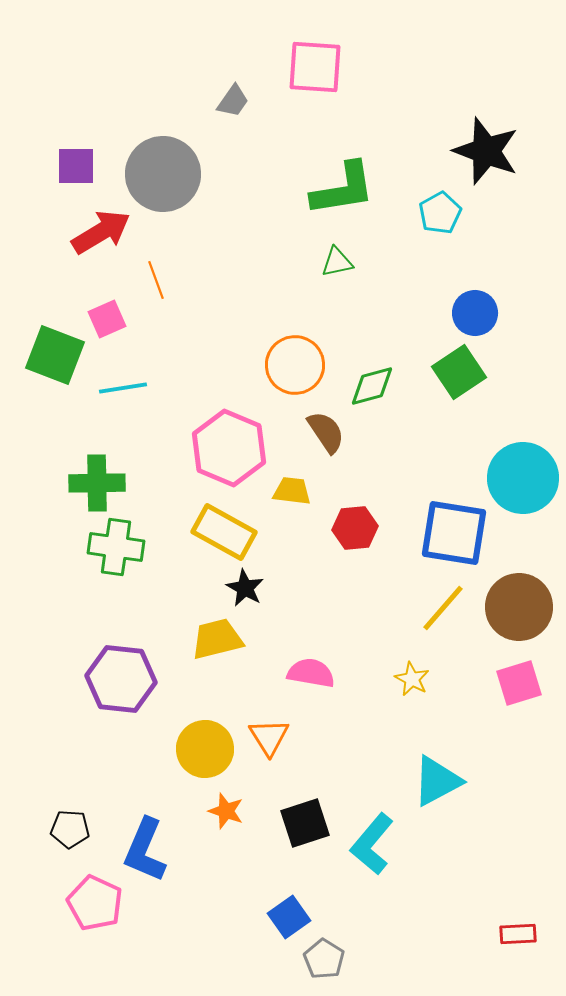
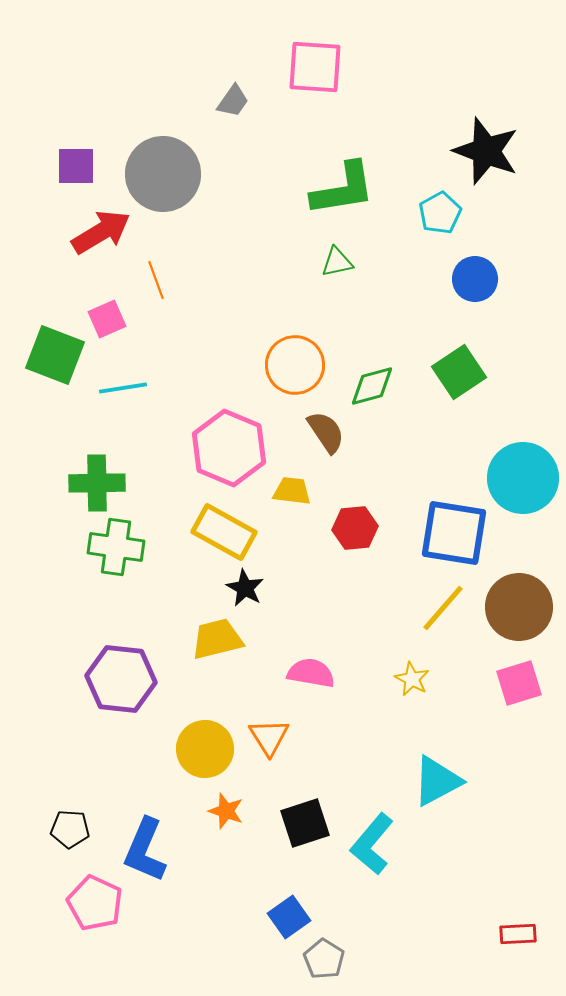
blue circle at (475, 313): moved 34 px up
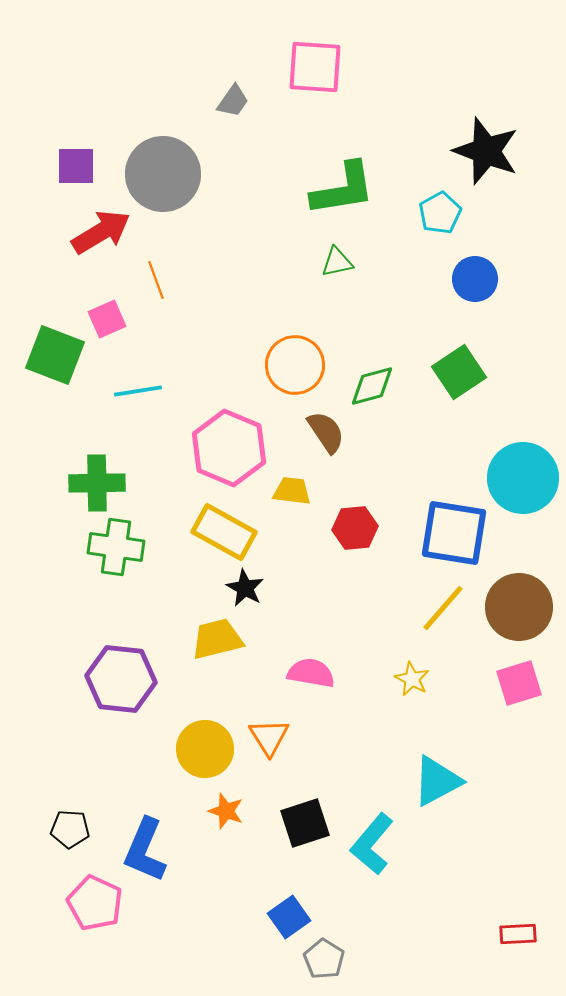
cyan line at (123, 388): moved 15 px right, 3 px down
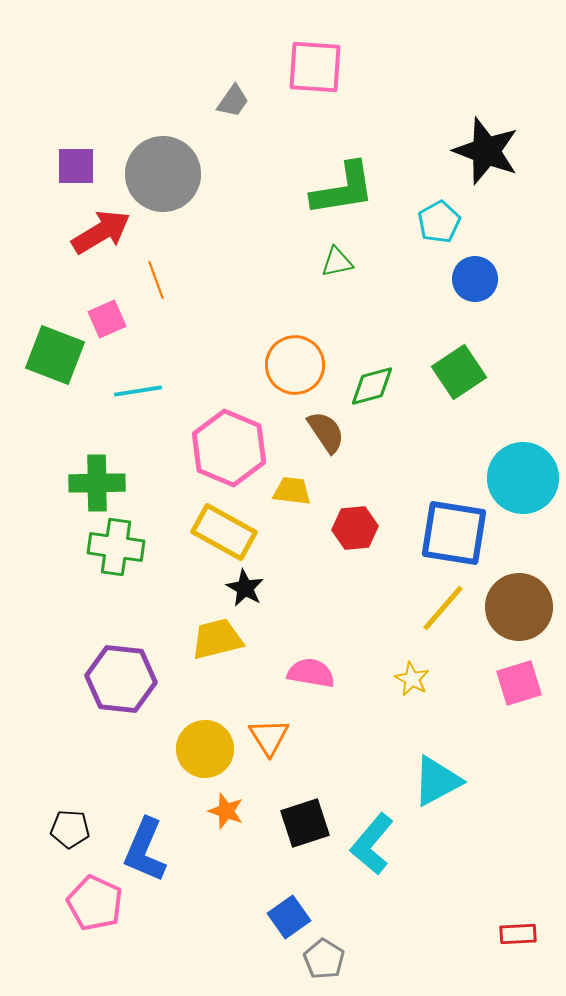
cyan pentagon at (440, 213): moved 1 px left, 9 px down
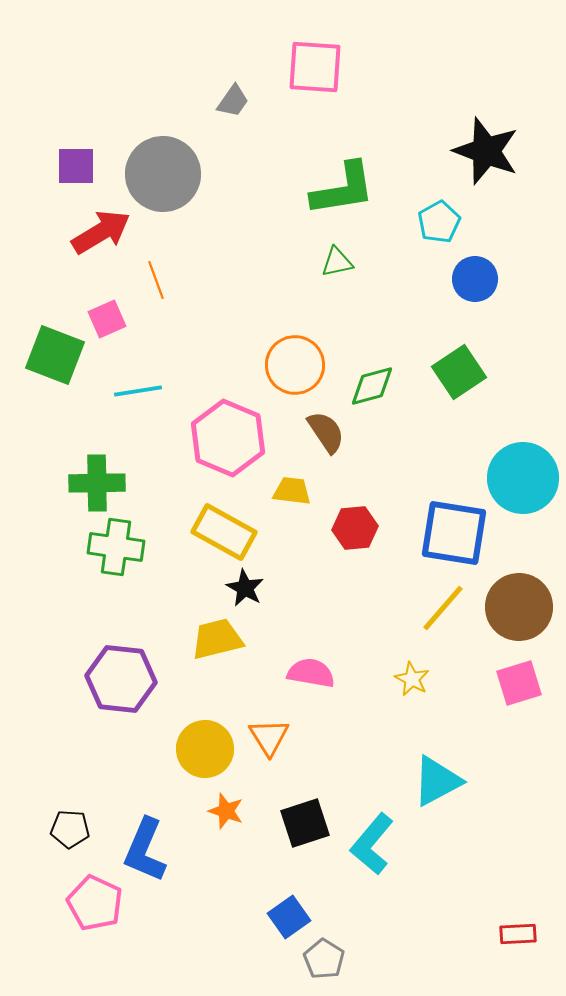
pink hexagon at (229, 448): moved 1 px left, 10 px up
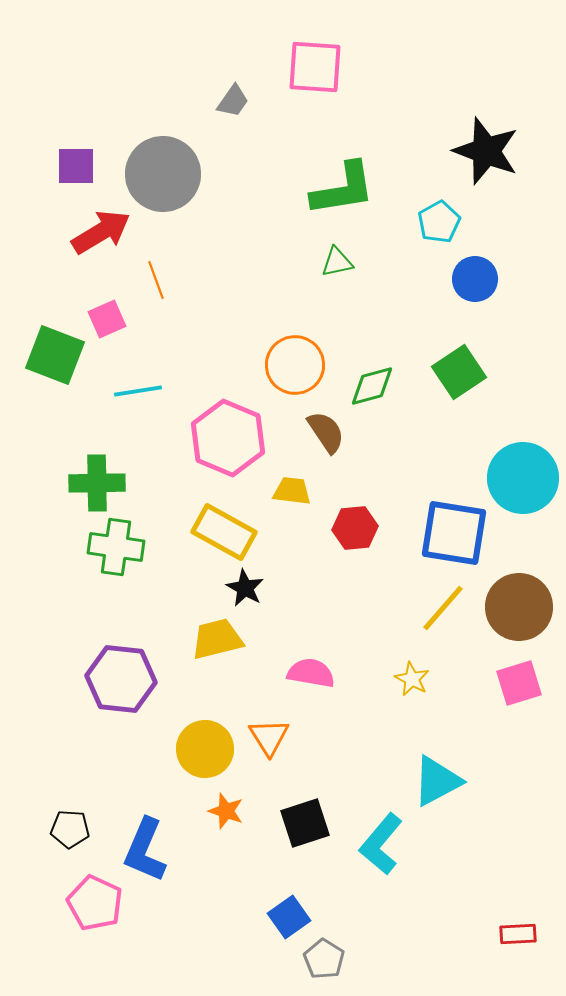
cyan L-shape at (372, 844): moved 9 px right
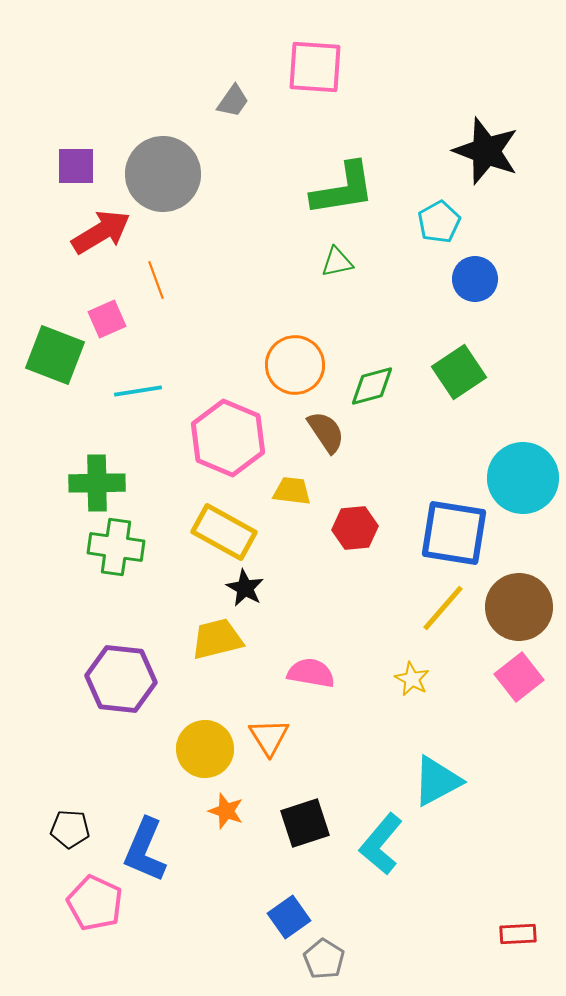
pink square at (519, 683): moved 6 px up; rotated 21 degrees counterclockwise
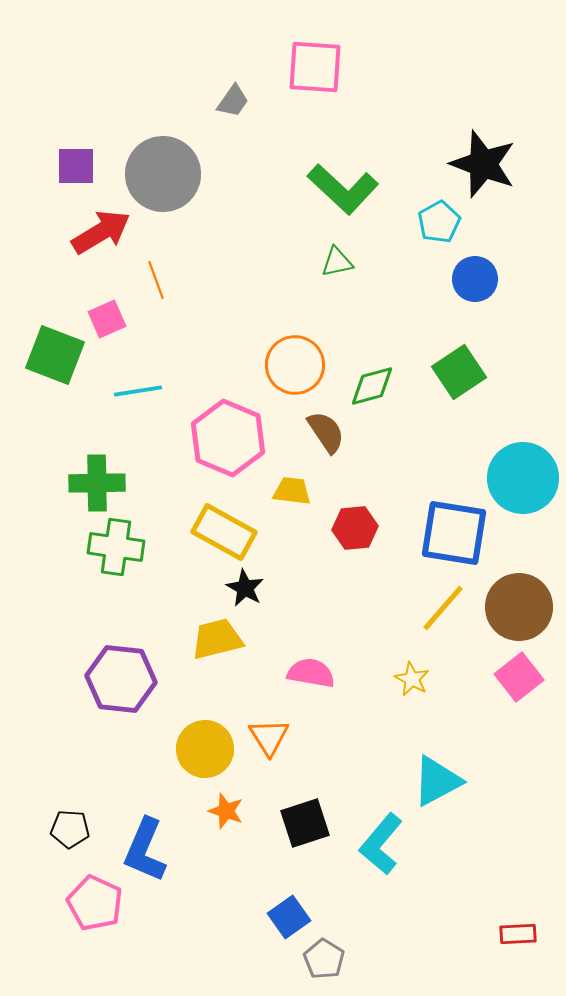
black star at (486, 151): moved 3 px left, 13 px down
green L-shape at (343, 189): rotated 52 degrees clockwise
